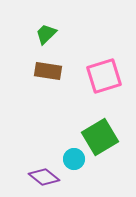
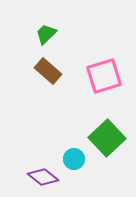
brown rectangle: rotated 32 degrees clockwise
green square: moved 7 px right, 1 px down; rotated 12 degrees counterclockwise
purple diamond: moved 1 px left
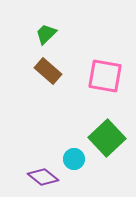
pink square: moved 1 px right; rotated 27 degrees clockwise
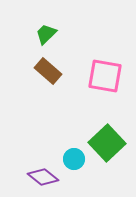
green square: moved 5 px down
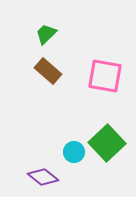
cyan circle: moved 7 px up
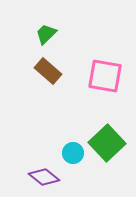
cyan circle: moved 1 px left, 1 px down
purple diamond: moved 1 px right
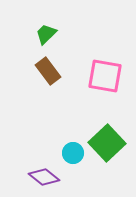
brown rectangle: rotated 12 degrees clockwise
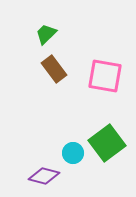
brown rectangle: moved 6 px right, 2 px up
green square: rotated 6 degrees clockwise
purple diamond: moved 1 px up; rotated 24 degrees counterclockwise
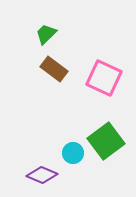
brown rectangle: rotated 16 degrees counterclockwise
pink square: moved 1 px left, 2 px down; rotated 15 degrees clockwise
green square: moved 1 px left, 2 px up
purple diamond: moved 2 px left, 1 px up; rotated 8 degrees clockwise
